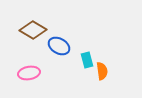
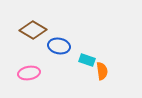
blue ellipse: rotated 20 degrees counterclockwise
cyan rectangle: rotated 56 degrees counterclockwise
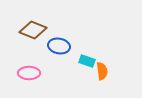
brown diamond: rotated 8 degrees counterclockwise
cyan rectangle: moved 1 px down
pink ellipse: rotated 10 degrees clockwise
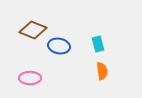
cyan rectangle: moved 11 px right, 17 px up; rotated 56 degrees clockwise
pink ellipse: moved 1 px right, 5 px down
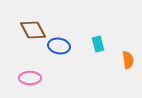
brown diamond: rotated 40 degrees clockwise
orange semicircle: moved 26 px right, 11 px up
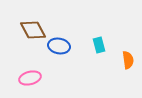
cyan rectangle: moved 1 px right, 1 px down
pink ellipse: rotated 15 degrees counterclockwise
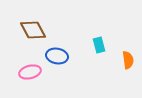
blue ellipse: moved 2 px left, 10 px down
pink ellipse: moved 6 px up
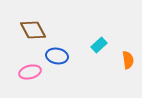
cyan rectangle: rotated 63 degrees clockwise
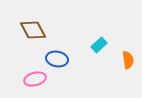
blue ellipse: moved 3 px down
pink ellipse: moved 5 px right, 7 px down
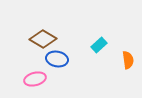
brown diamond: moved 10 px right, 9 px down; rotated 32 degrees counterclockwise
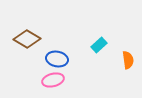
brown diamond: moved 16 px left
pink ellipse: moved 18 px right, 1 px down
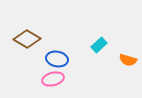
orange semicircle: rotated 114 degrees clockwise
pink ellipse: moved 1 px up
